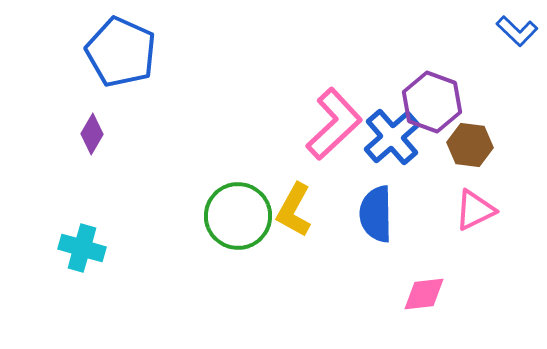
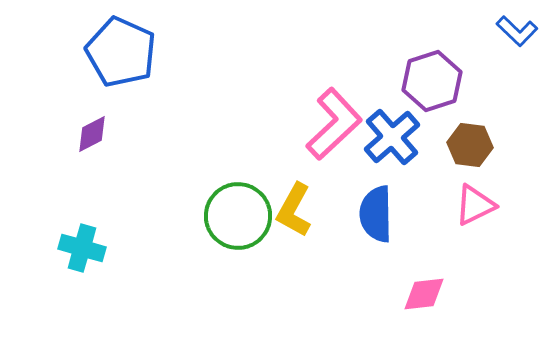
purple hexagon: moved 21 px up; rotated 22 degrees clockwise
purple diamond: rotated 33 degrees clockwise
pink triangle: moved 5 px up
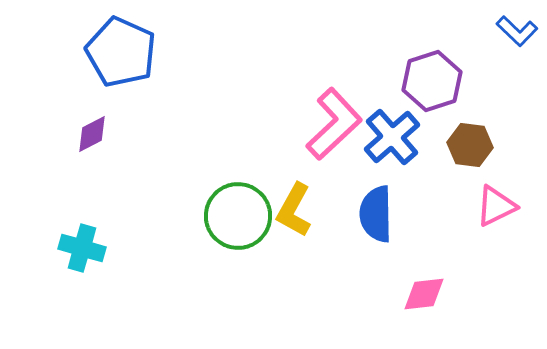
pink triangle: moved 21 px right, 1 px down
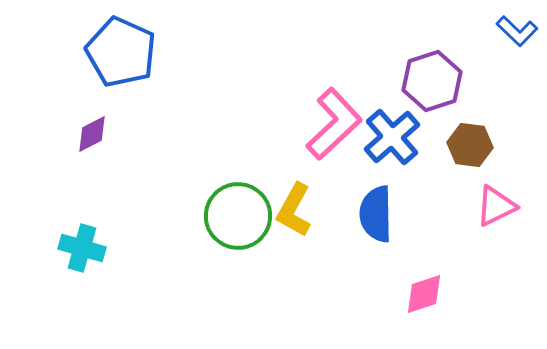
pink diamond: rotated 12 degrees counterclockwise
